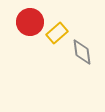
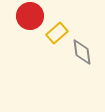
red circle: moved 6 px up
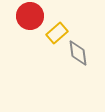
gray diamond: moved 4 px left, 1 px down
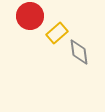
gray diamond: moved 1 px right, 1 px up
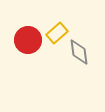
red circle: moved 2 px left, 24 px down
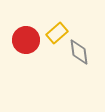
red circle: moved 2 px left
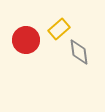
yellow rectangle: moved 2 px right, 4 px up
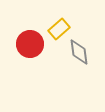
red circle: moved 4 px right, 4 px down
